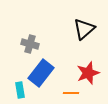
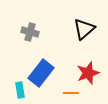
gray cross: moved 12 px up
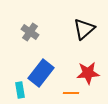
gray cross: rotated 18 degrees clockwise
red star: rotated 15 degrees clockwise
